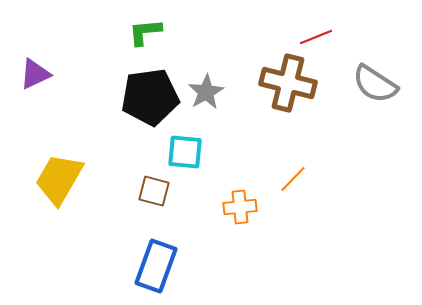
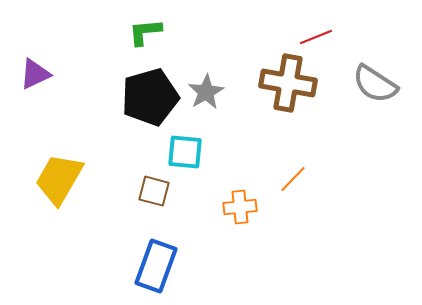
brown cross: rotated 4 degrees counterclockwise
black pentagon: rotated 8 degrees counterclockwise
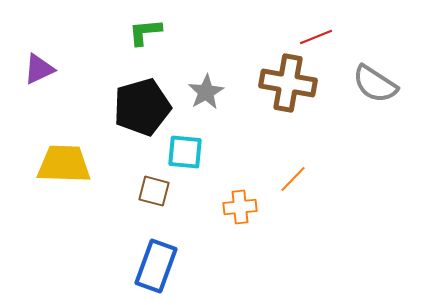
purple triangle: moved 4 px right, 5 px up
black pentagon: moved 8 px left, 10 px down
yellow trapezoid: moved 5 px right, 15 px up; rotated 62 degrees clockwise
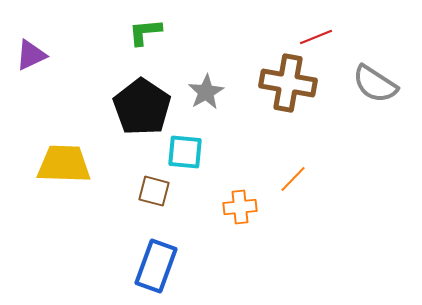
purple triangle: moved 8 px left, 14 px up
black pentagon: rotated 22 degrees counterclockwise
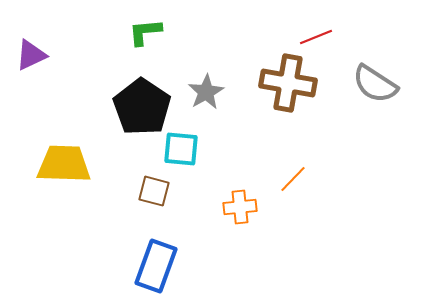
cyan square: moved 4 px left, 3 px up
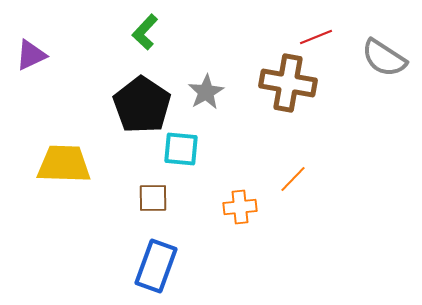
green L-shape: rotated 42 degrees counterclockwise
gray semicircle: moved 9 px right, 26 px up
black pentagon: moved 2 px up
brown square: moved 1 px left, 7 px down; rotated 16 degrees counterclockwise
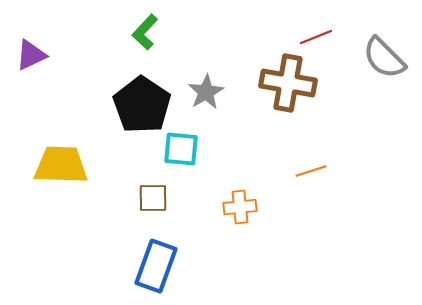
gray semicircle: rotated 12 degrees clockwise
yellow trapezoid: moved 3 px left, 1 px down
orange line: moved 18 px right, 8 px up; rotated 28 degrees clockwise
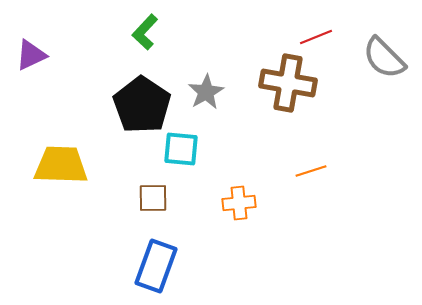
orange cross: moved 1 px left, 4 px up
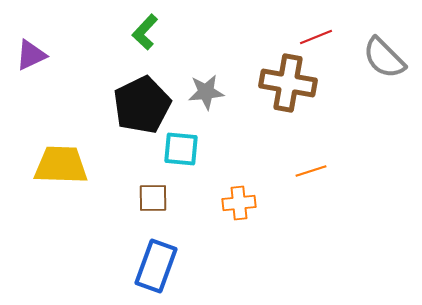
gray star: rotated 24 degrees clockwise
black pentagon: rotated 12 degrees clockwise
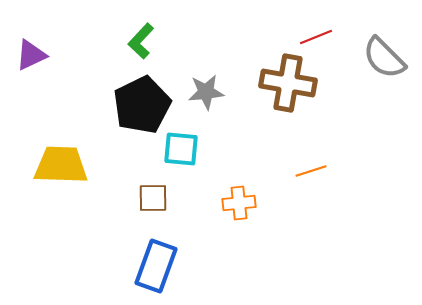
green L-shape: moved 4 px left, 9 px down
